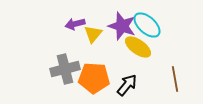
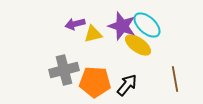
yellow triangle: rotated 36 degrees clockwise
yellow ellipse: moved 2 px up
gray cross: moved 1 px left, 1 px down
orange pentagon: moved 1 px right, 4 px down
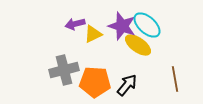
yellow triangle: rotated 12 degrees counterclockwise
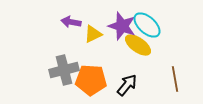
purple arrow: moved 4 px left, 2 px up; rotated 24 degrees clockwise
orange pentagon: moved 4 px left, 2 px up
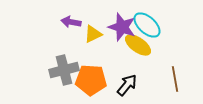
purple star: moved 1 px down
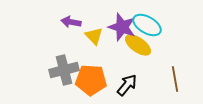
cyan ellipse: rotated 12 degrees counterclockwise
yellow triangle: moved 1 px right, 2 px down; rotated 48 degrees counterclockwise
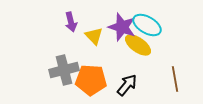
purple arrow: rotated 114 degrees counterclockwise
